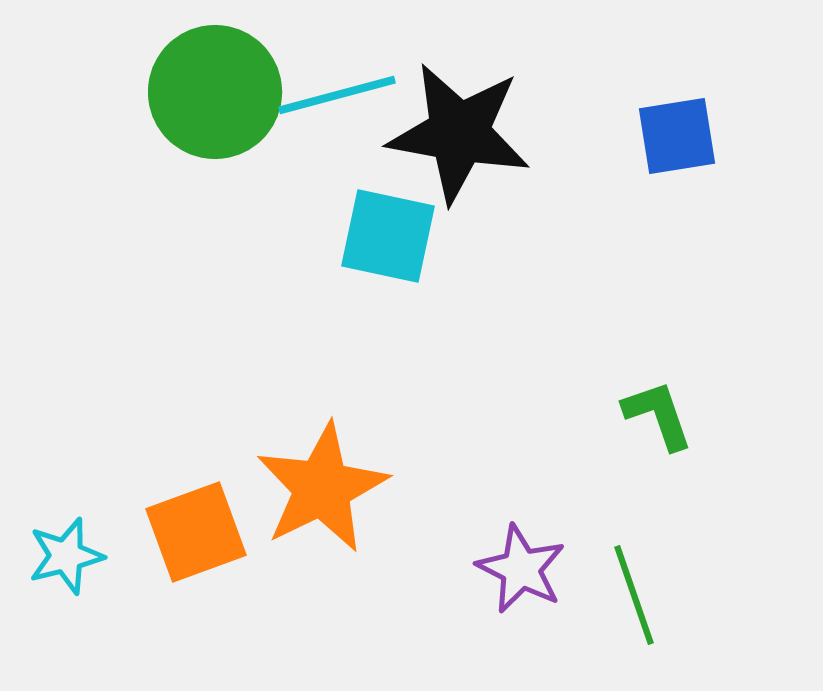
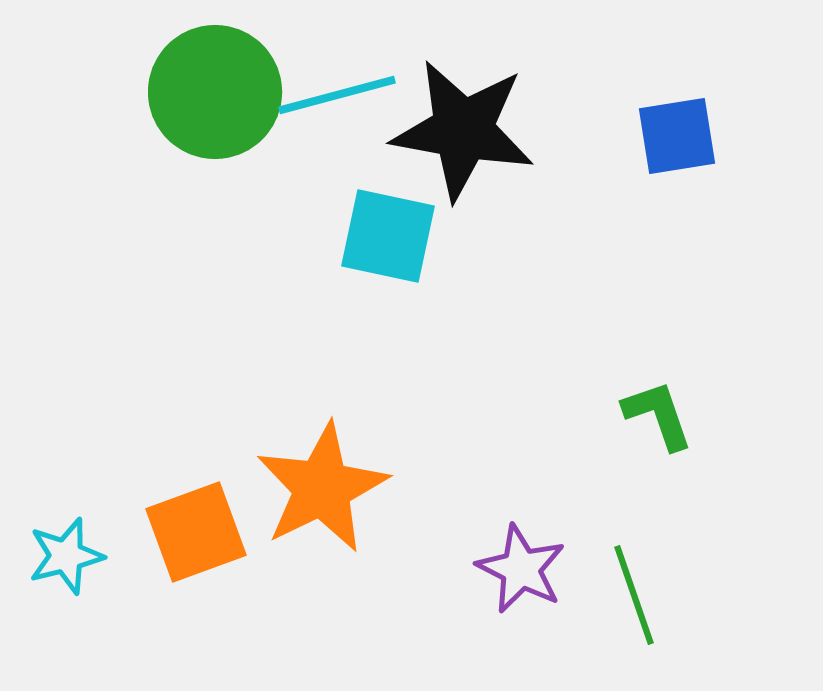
black star: moved 4 px right, 3 px up
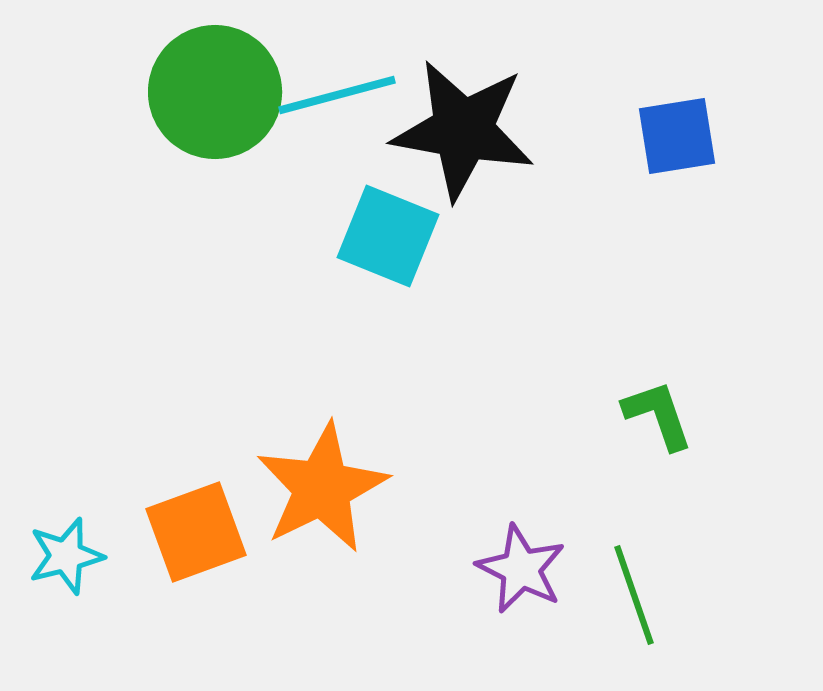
cyan square: rotated 10 degrees clockwise
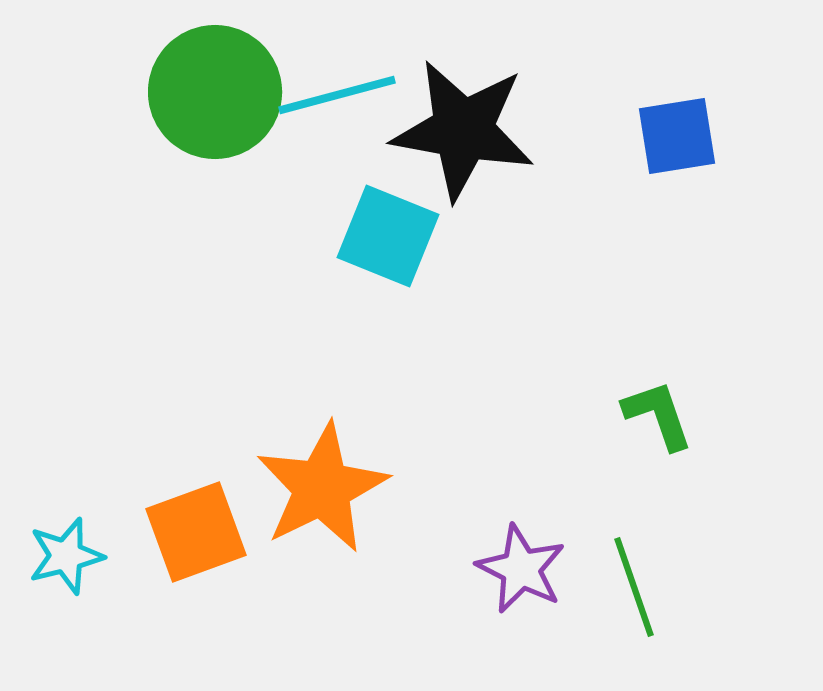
green line: moved 8 px up
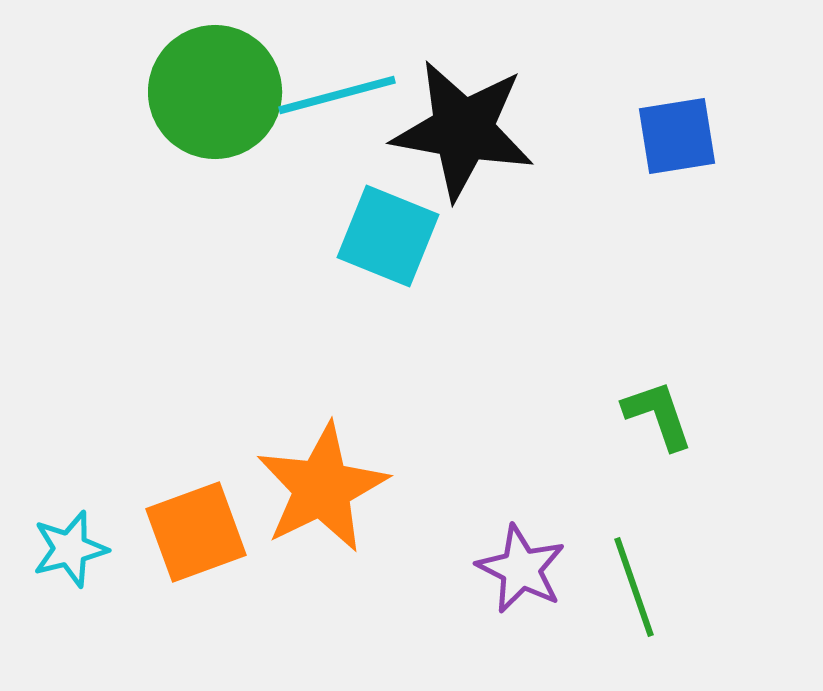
cyan star: moved 4 px right, 7 px up
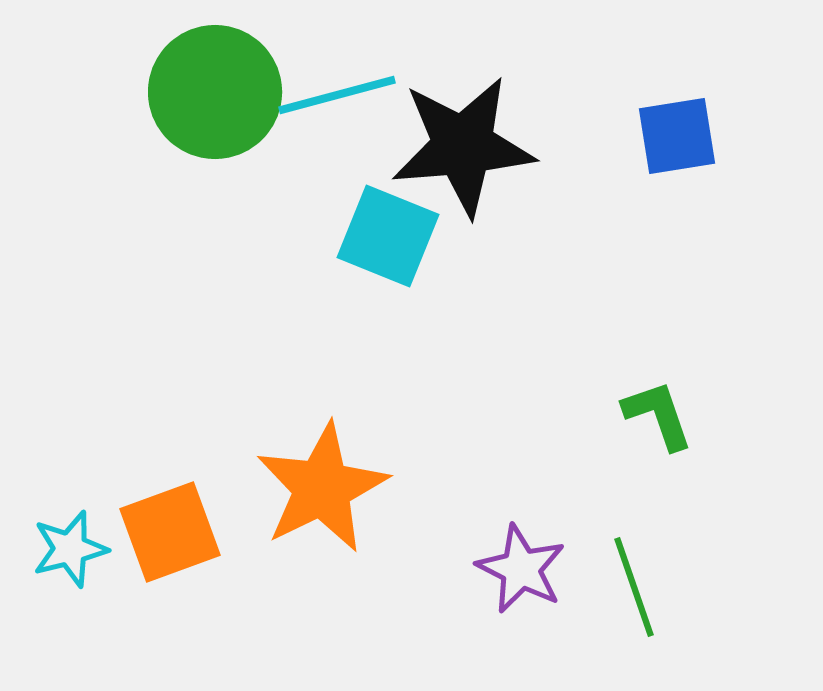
black star: moved 16 px down; rotated 15 degrees counterclockwise
orange square: moved 26 px left
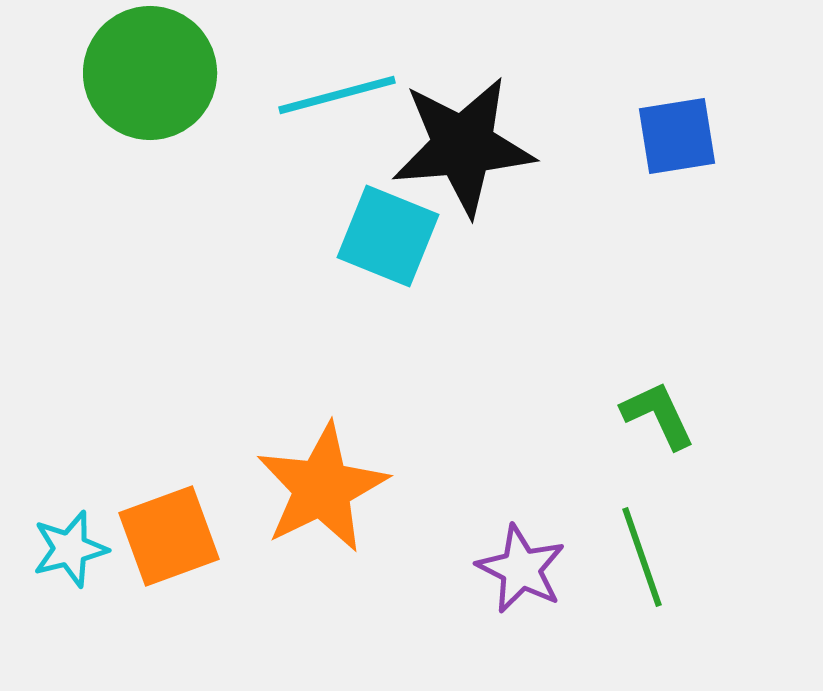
green circle: moved 65 px left, 19 px up
green L-shape: rotated 6 degrees counterclockwise
orange square: moved 1 px left, 4 px down
green line: moved 8 px right, 30 px up
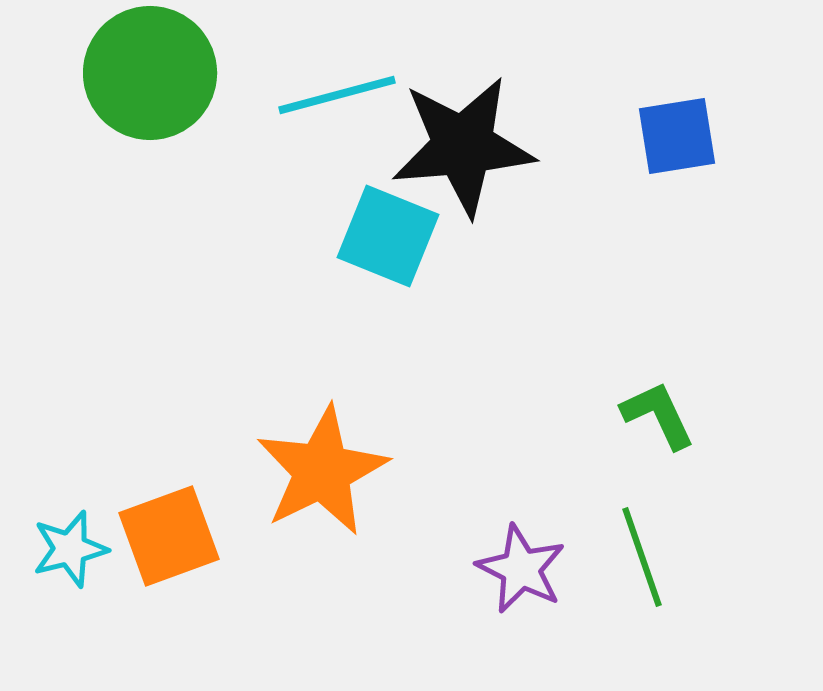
orange star: moved 17 px up
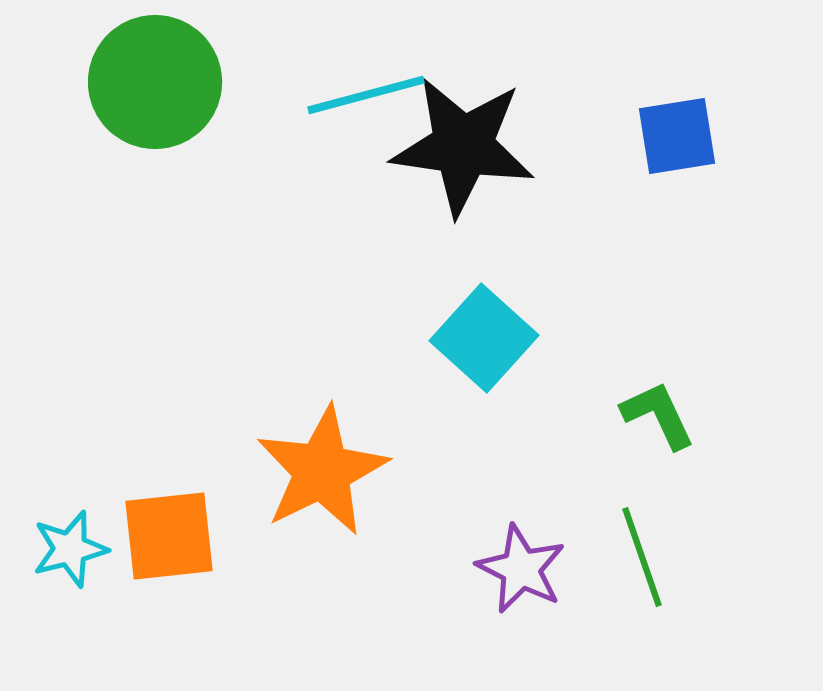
green circle: moved 5 px right, 9 px down
cyan line: moved 29 px right
black star: rotated 13 degrees clockwise
cyan square: moved 96 px right, 102 px down; rotated 20 degrees clockwise
orange square: rotated 14 degrees clockwise
